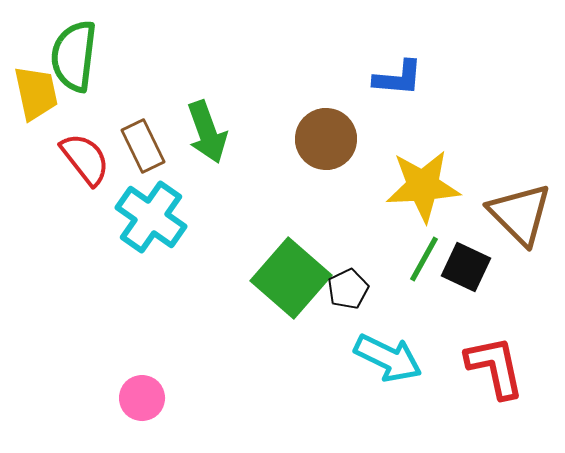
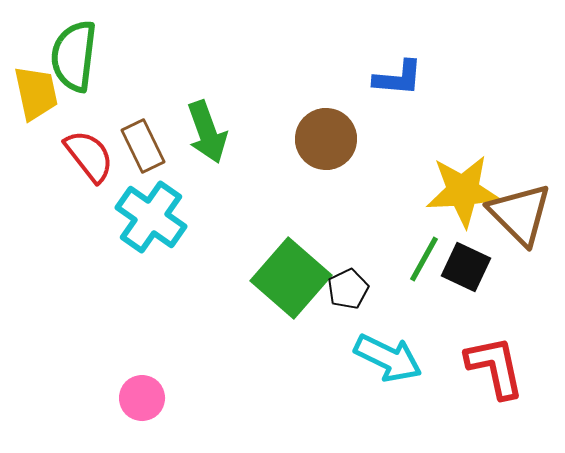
red semicircle: moved 4 px right, 3 px up
yellow star: moved 40 px right, 5 px down
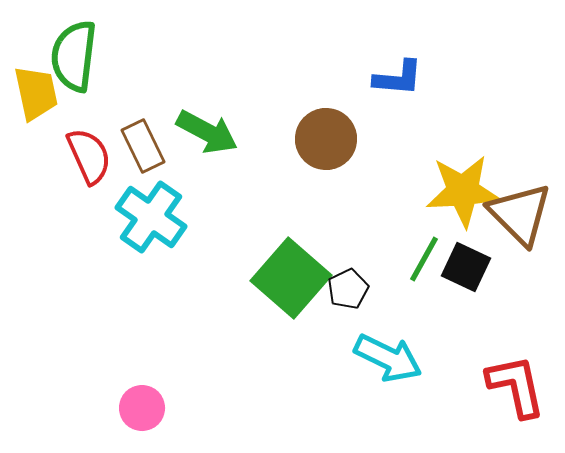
green arrow: rotated 42 degrees counterclockwise
red semicircle: rotated 14 degrees clockwise
red L-shape: moved 21 px right, 19 px down
pink circle: moved 10 px down
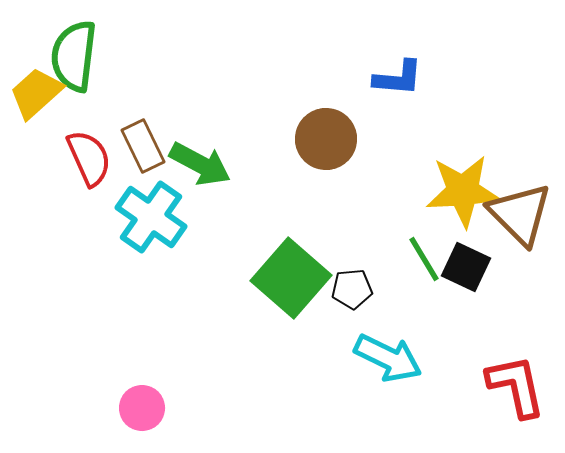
yellow trapezoid: rotated 120 degrees counterclockwise
green arrow: moved 7 px left, 32 px down
red semicircle: moved 2 px down
green line: rotated 60 degrees counterclockwise
black pentagon: moved 4 px right; rotated 21 degrees clockwise
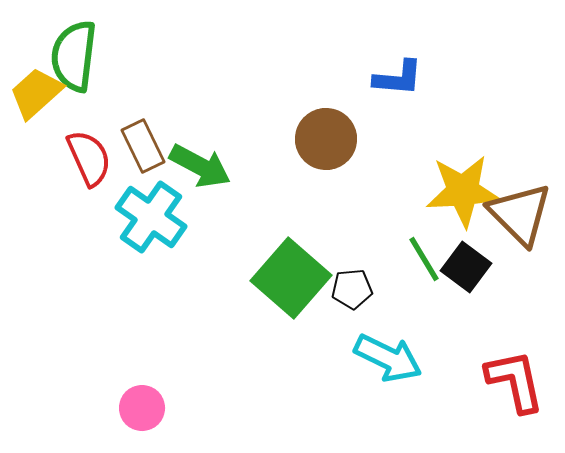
green arrow: moved 2 px down
black square: rotated 12 degrees clockwise
red L-shape: moved 1 px left, 5 px up
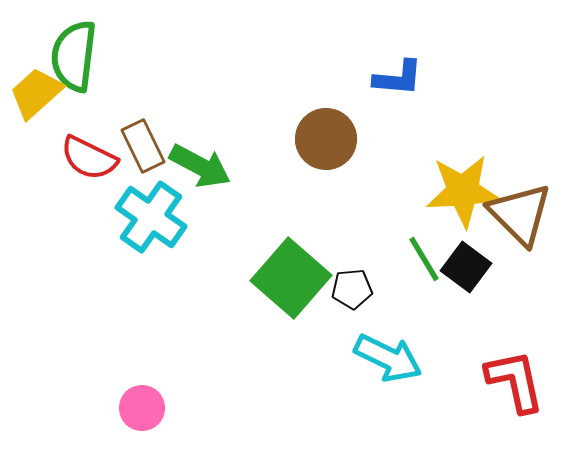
red semicircle: rotated 140 degrees clockwise
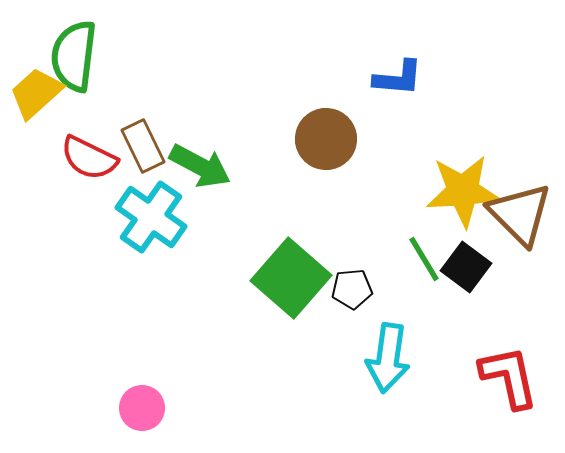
cyan arrow: rotated 72 degrees clockwise
red L-shape: moved 6 px left, 4 px up
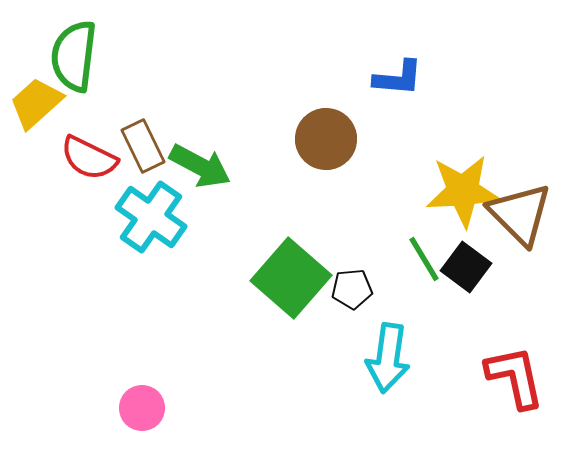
yellow trapezoid: moved 10 px down
red L-shape: moved 6 px right
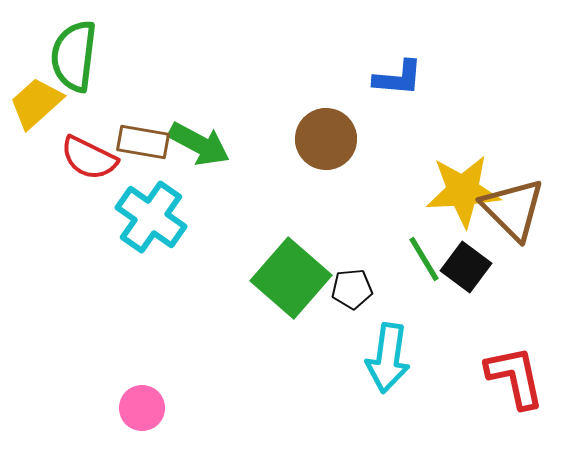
brown rectangle: moved 4 px up; rotated 54 degrees counterclockwise
green arrow: moved 1 px left, 22 px up
brown triangle: moved 7 px left, 5 px up
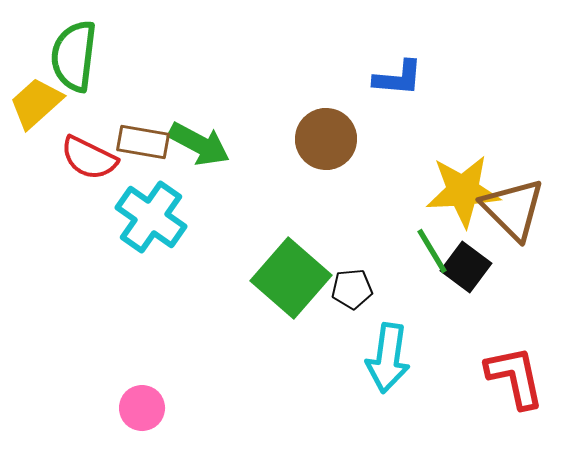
green line: moved 8 px right, 8 px up
